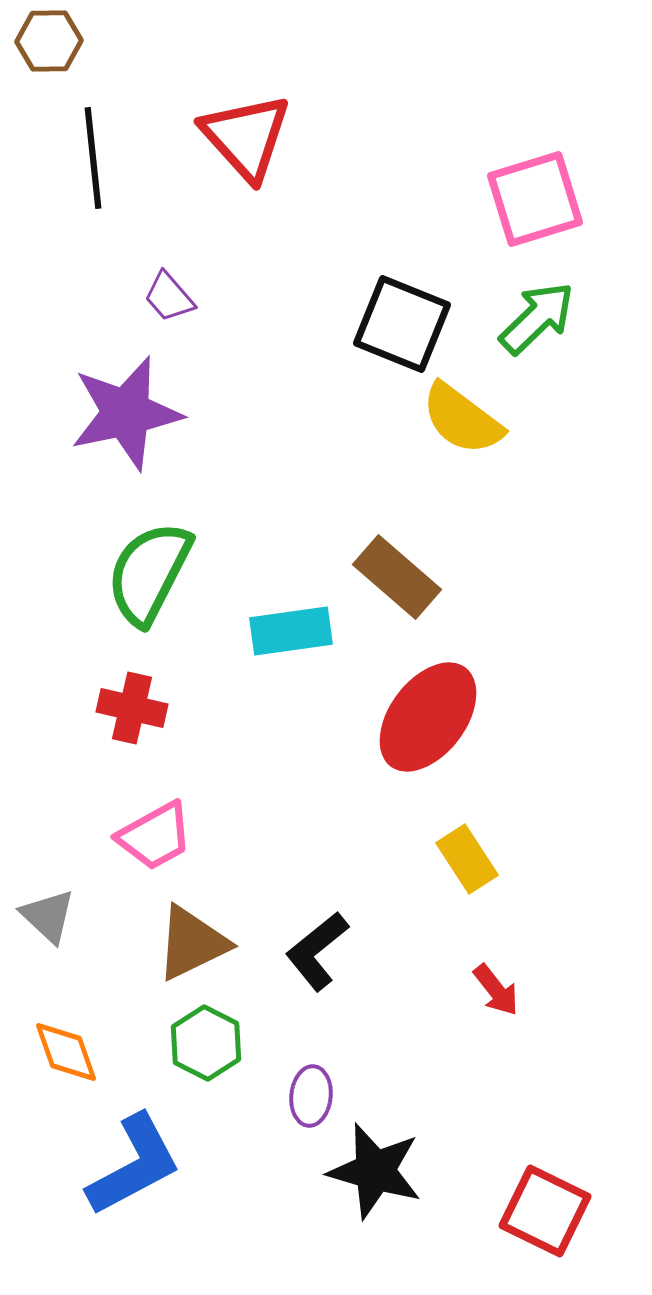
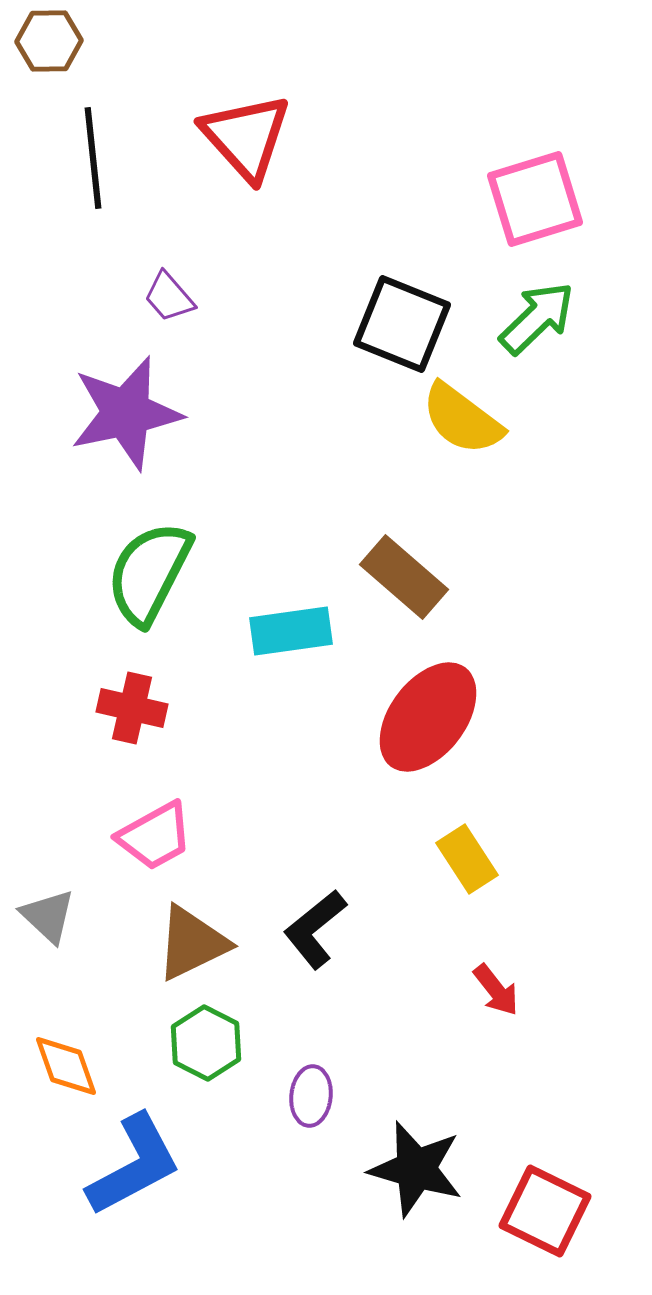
brown rectangle: moved 7 px right
black L-shape: moved 2 px left, 22 px up
orange diamond: moved 14 px down
black star: moved 41 px right, 2 px up
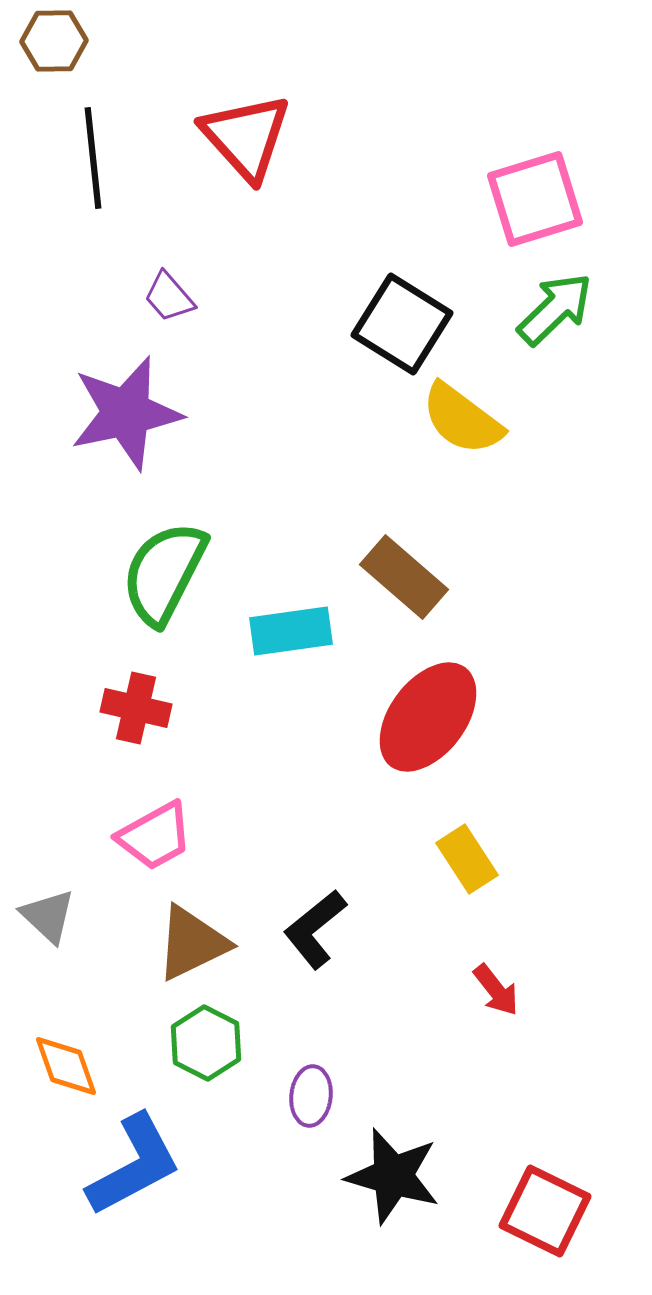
brown hexagon: moved 5 px right
green arrow: moved 18 px right, 9 px up
black square: rotated 10 degrees clockwise
green semicircle: moved 15 px right
red cross: moved 4 px right
black star: moved 23 px left, 7 px down
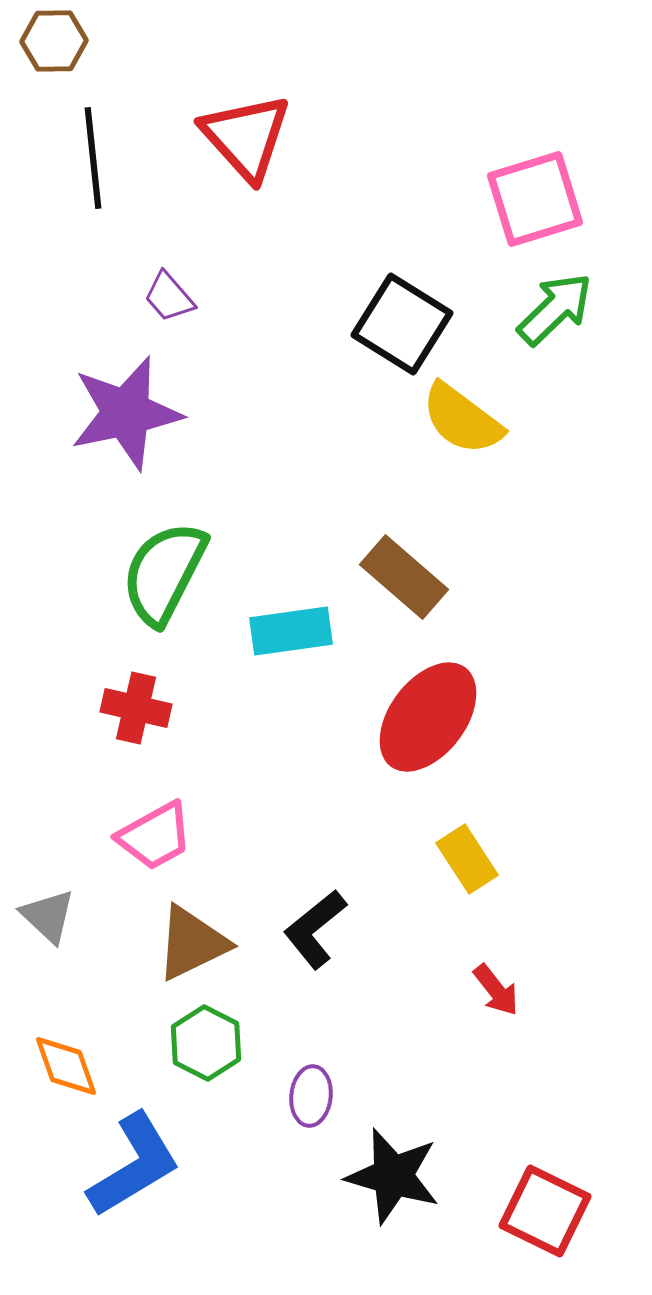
blue L-shape: rotated 3 degrees counterclockwise
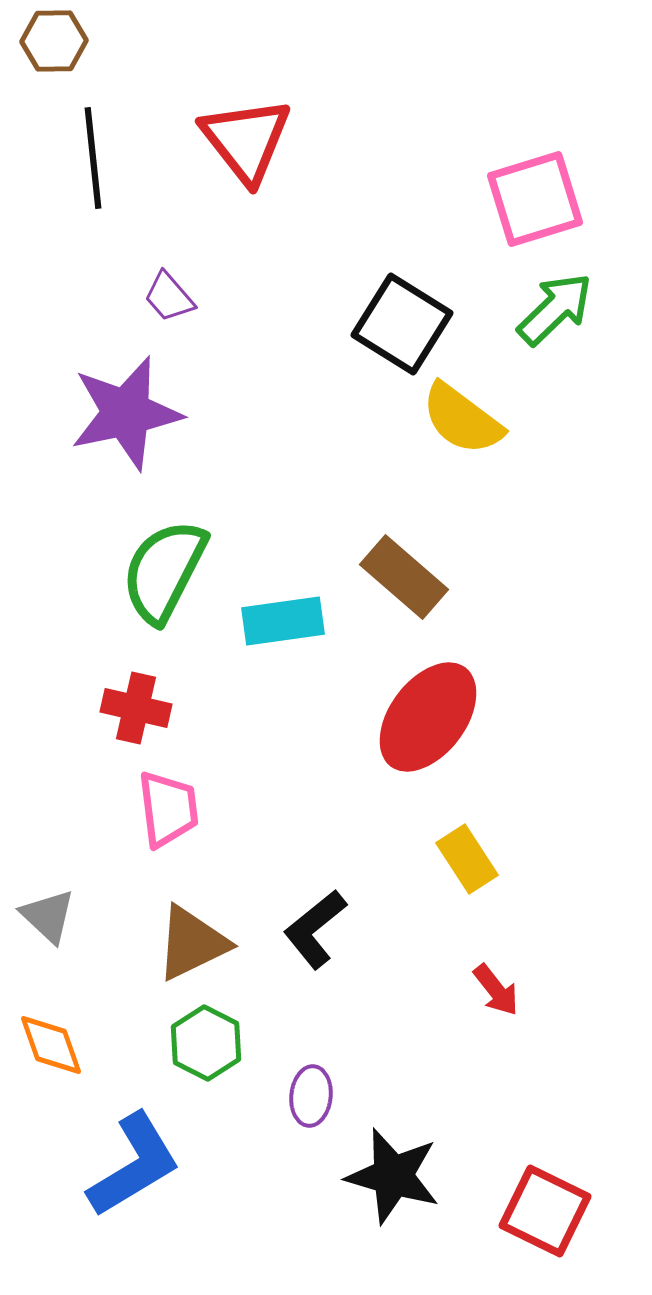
red triangle: moved 3 px down; rotated 4 degrees clockwise
green semicircle: moved 2 px up
cyan rectangle: moved 8 px left, 10 px up
pink trapezoid: moved 13 px right, 27 px up; rotated 68 degrees counterclockwise
orange diamond: moved 15 px left, 21 px up
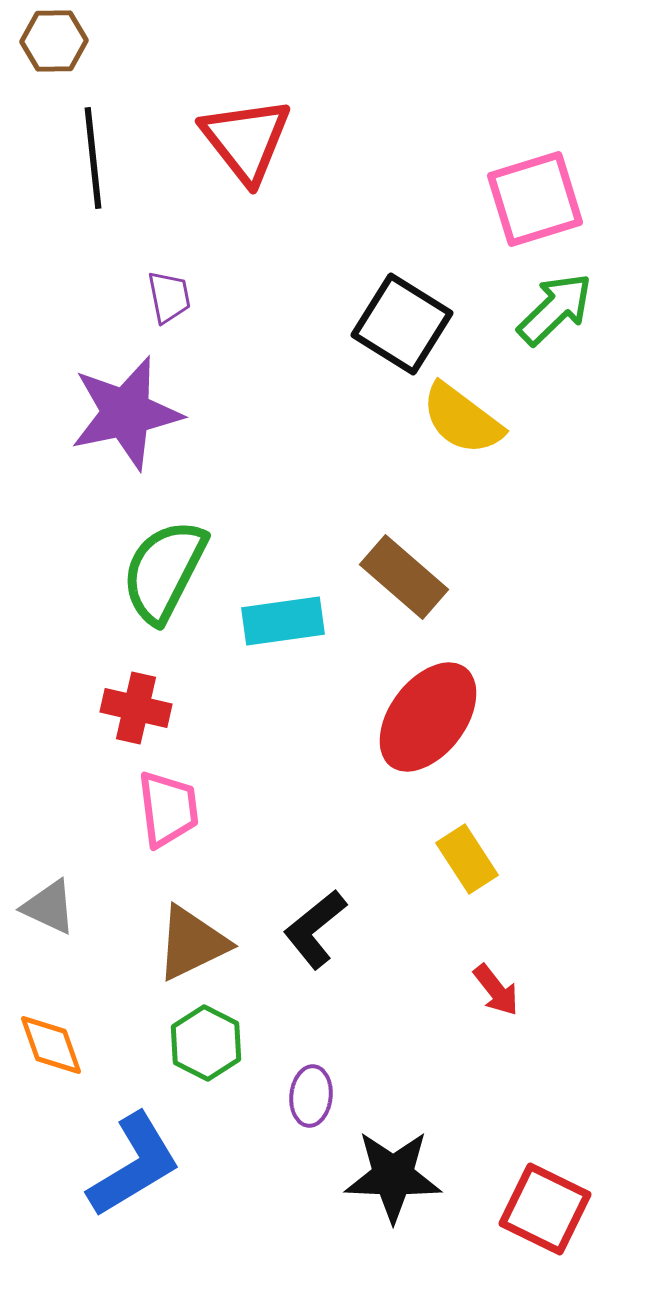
purple trapezoid: rotated 150 degrees counterclockwise
gray triangle: moved 1 px right, 9 px up; rotated 18 degrees counterclockwise
black star: rotated 14 degrees counterclockwise
red square: moved 2 px up
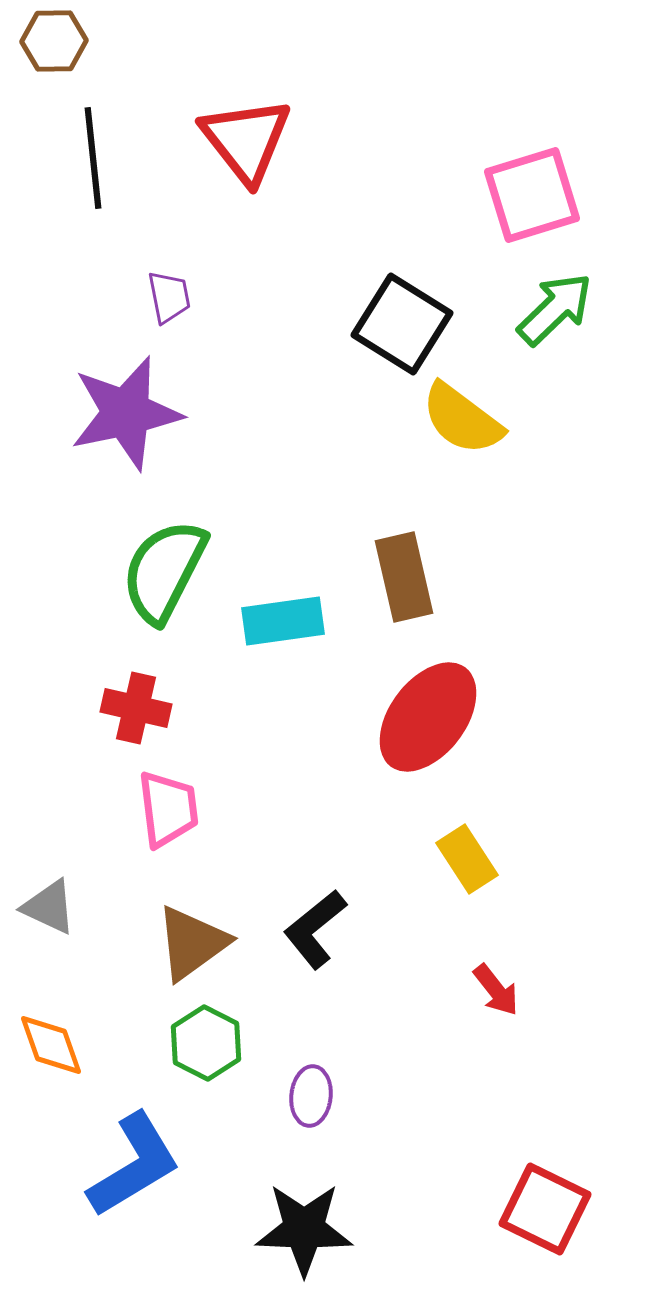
pink square: moved 3 px left, 4 px up
brown rectangle: rotated 36 degrees clockwise
brown triangle: rotated 10 degrees counterclockwise
black star: moved 89 px left, 53 px down
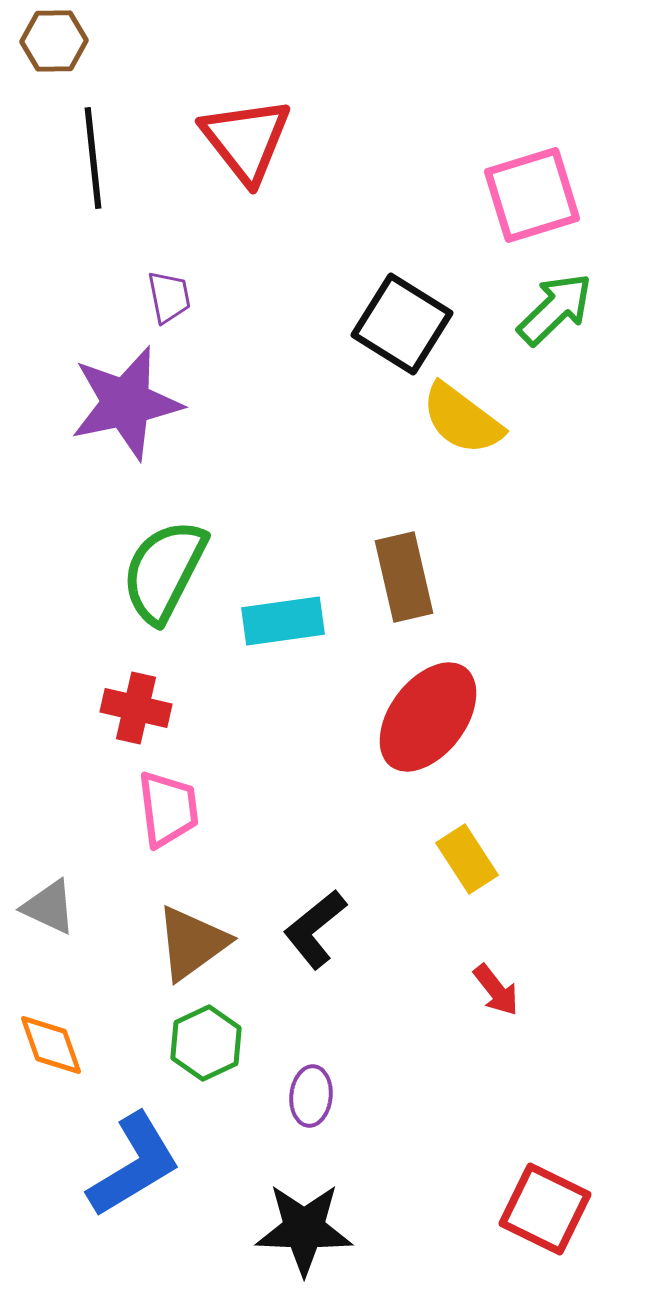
purple star: moved 10 px up
green hexagon: rotated 8 degrees clockwise
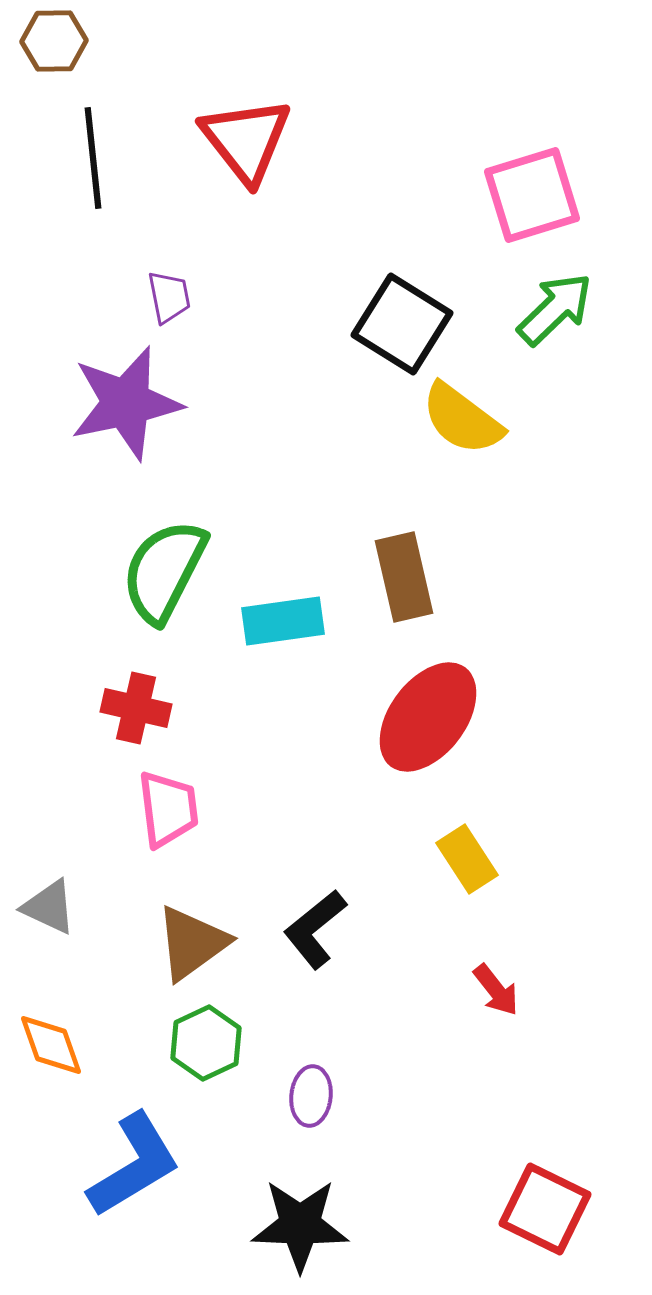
black star: moved 4 px left, 4 px up
